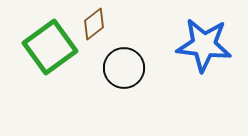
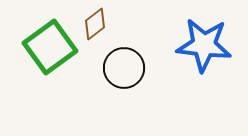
brown diamond: moved 1 px right
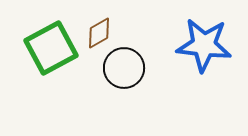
brown diamond: moved 4 px right, 9 px down; rotated 8 degrees clockwise
green square: moved 1 px right, 1 px down; rotated 8 degrees clockwise
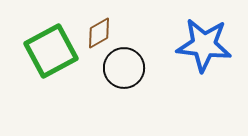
green square: moved 3 px down
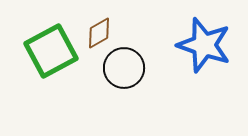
blue star: rotated 12 degrees clockwise
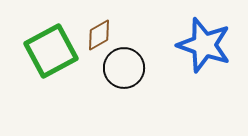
brown diamond: moved 2 px down
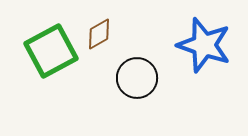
brown diamond: moved 1 px up
black circle: moved 13 px right, 10 px down
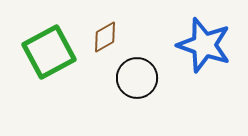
brown diamond: moved 6 px right, 3 px down
green square: moved 2 px left, 1 px down
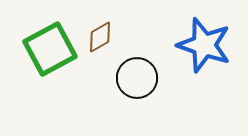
brown diamond: moved 5 px left
green square: moved 1 px right, 3 px up
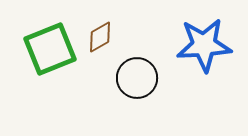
blue star: rotated 22 degrees counterclockwise
green square: rotated 6 degrees clockwise
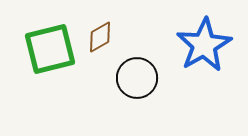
blue star: rotated 26 degrees counterclockwise
green square: rotated 8 degrees clockwise
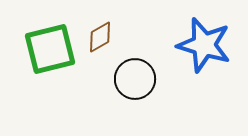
blue star: rotated 26 degrees counterclockwise
black circle: moved 2 px left, 1 px down
